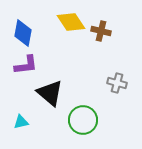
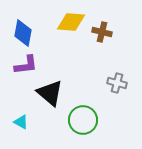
yellow diamond: rotated 52 degrees counterclockwise
brown cross: moved 1 px right, 1 px down
cyan triangle: rotated 42 degrees clockwise
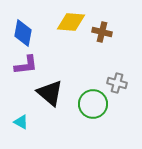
green circle: moved 10 px right, 16 px up
